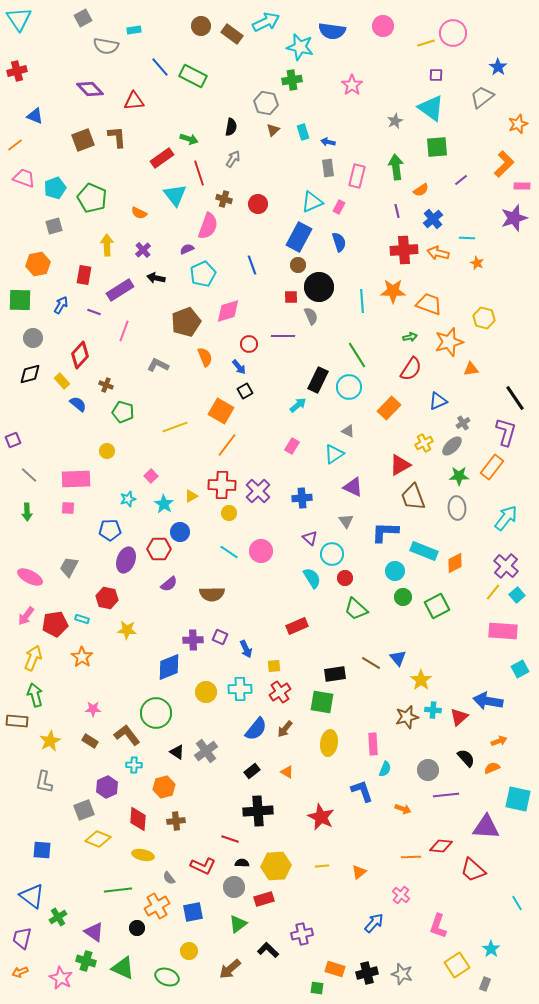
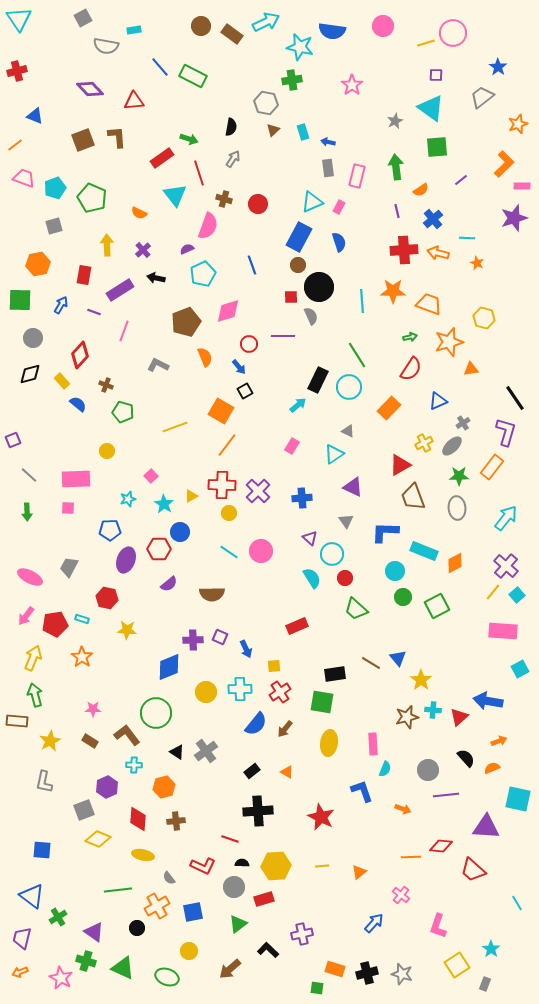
blue semicircle at (256, 729): moved 5 px up
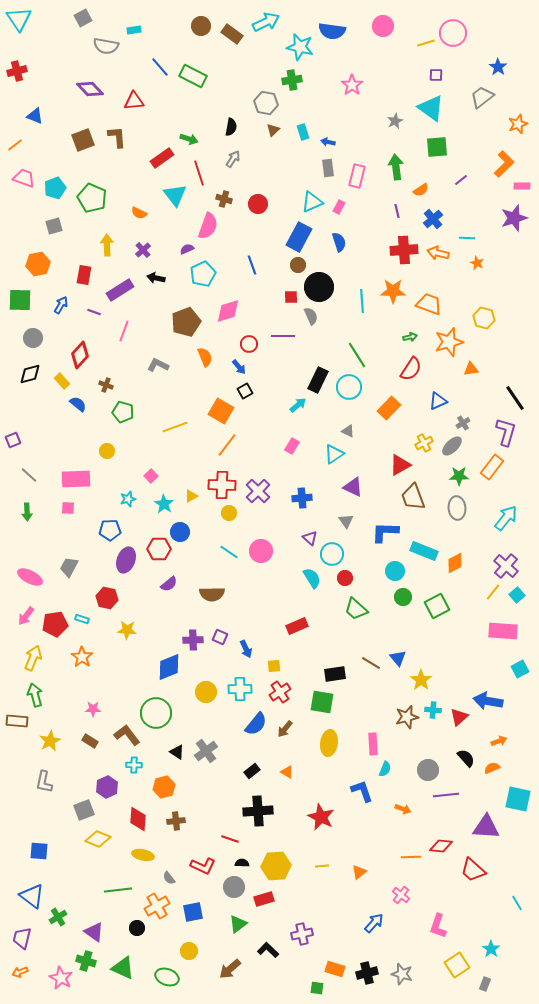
blue square at (42, 850): moved 3 px left, 1 px down
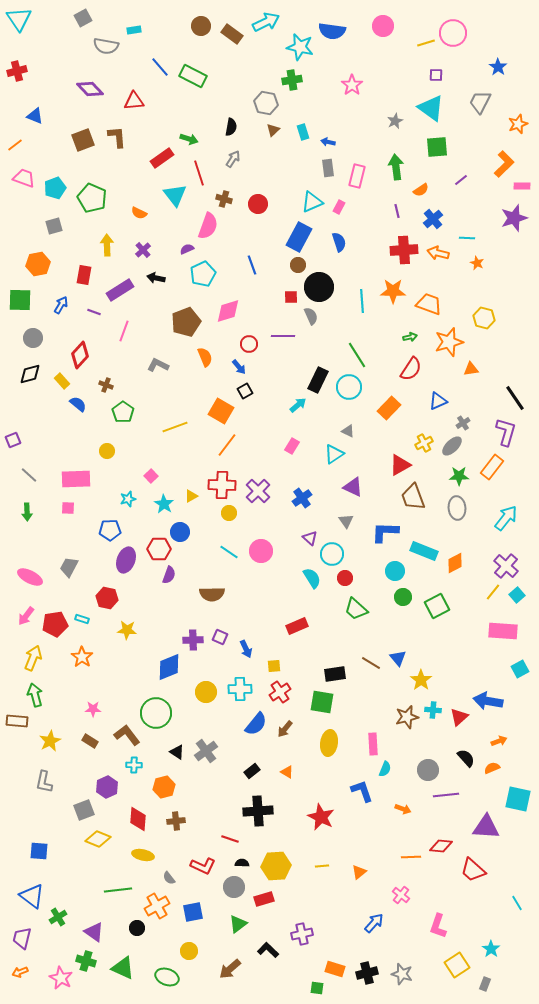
gray trapezoid at (482, 97): moved 2 px left, 5 px down; rotated 25 degrees counterclockwise
green pentagon at (123, 412): rotated 20 degrees clockwise
blue cross at (302, 498): rotated 30 degrees counterclockwise
purple semicircle at (169, 584): moved 9 px up; rotated 30 degrees counterclockwise
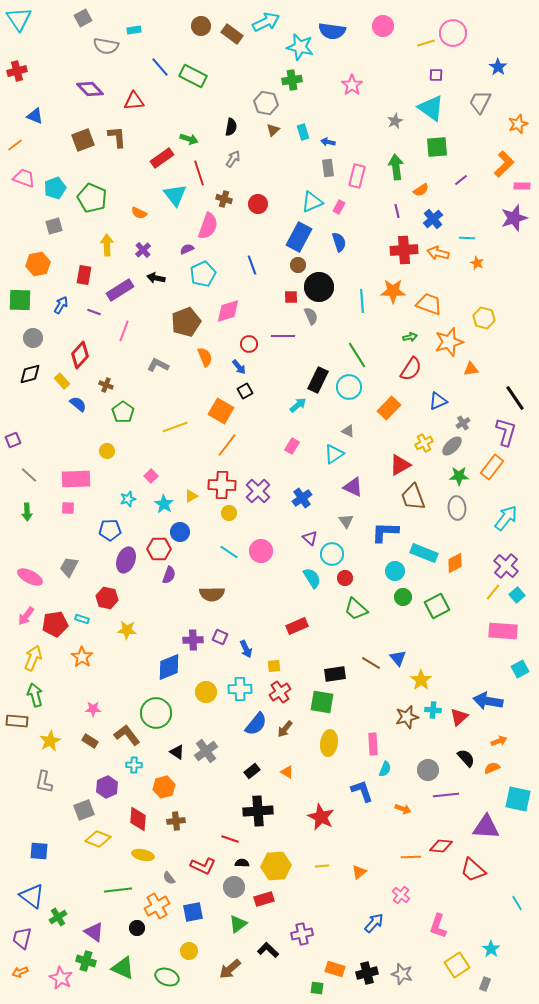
cyan rectangle at (424, 551): moved 2 px down
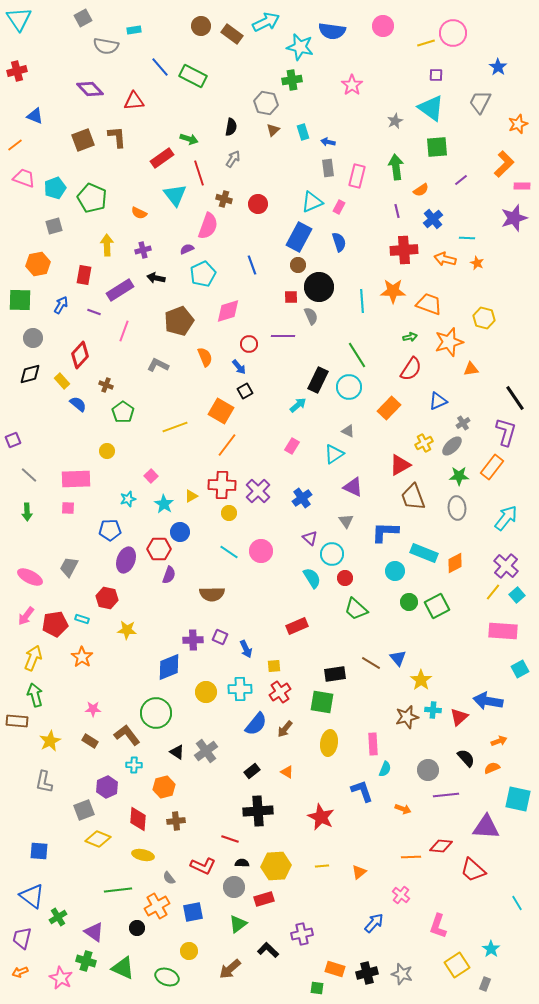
purple cross at (143, 250): rotated 28 degrees clockwise
orange arrow at (438, 253): moved 7 px right, 6 px down
brown pentagon at (186, 322): moved 7 px left, 1 px up
green circle at (403, 597): moved 6 px right, 5 px down
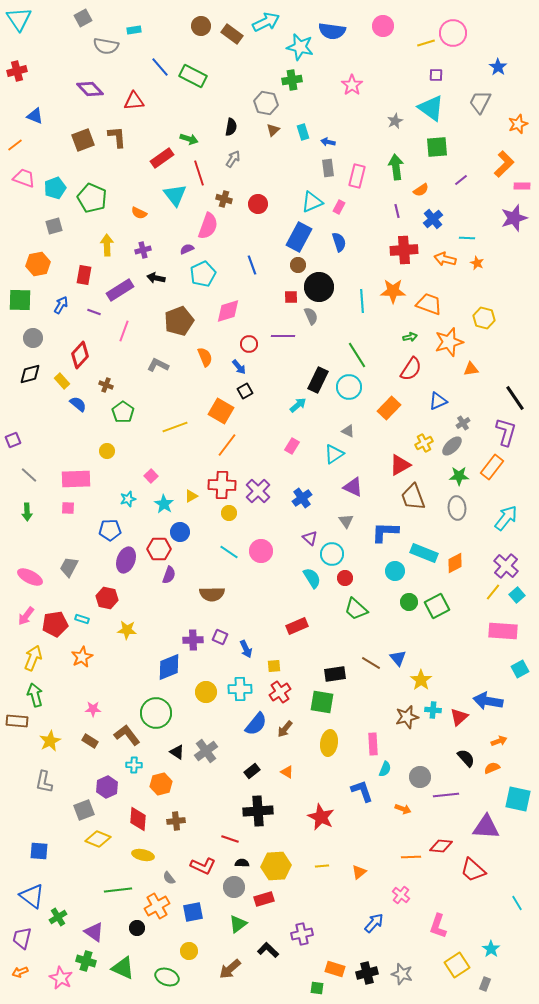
orange star at (82, 657): rotated 10 degrees clockwise
gray circle at (428, 770): moved 8 px left, 7 px down
orange hexagon at (164, 787): moved 3 px left, 3 px up
